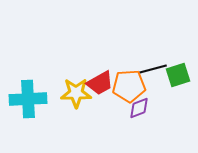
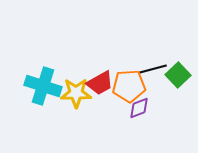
green square: rotated 25 degrees counterclockwise
cyan cross: moved 15 px right, 13 px up; rotated 21 degrees clockwise
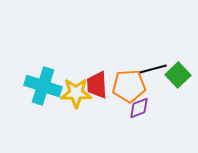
red trapezoid: moved 3 px left, 2 px down; rotated 116 degrees clockwise
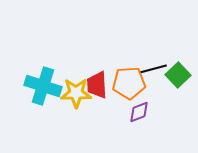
orange pentagon: moved 3 px up
purple diamond: moved 4 px down
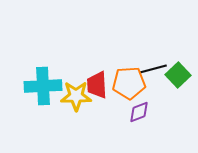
cyan cross: rotated 21 degrees counterclockwise
yellow star: moved 3 px down
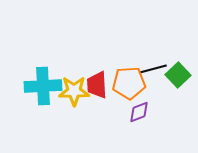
yellow star: moved 2 px left, 5 px up
